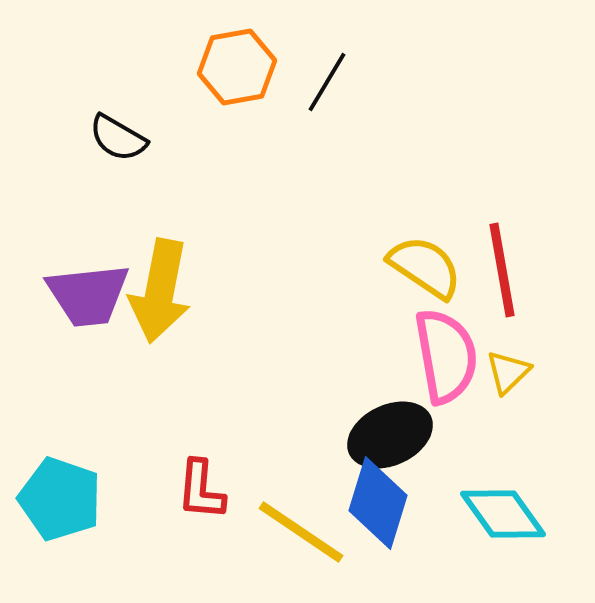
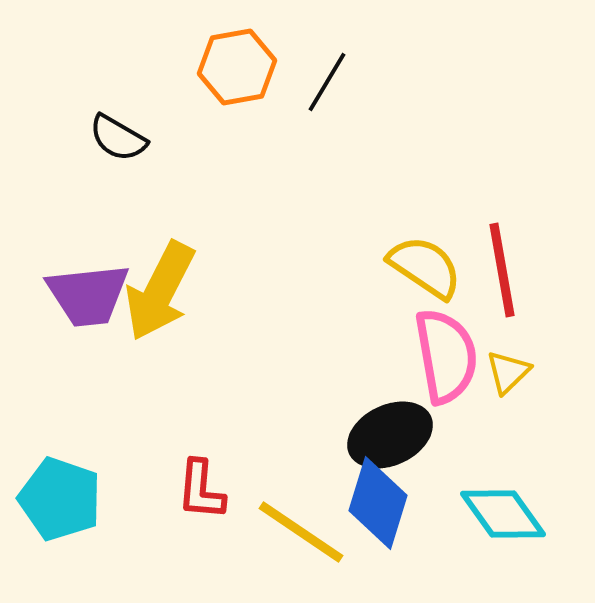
yellow arrow: rotated 16 degrees clockwise
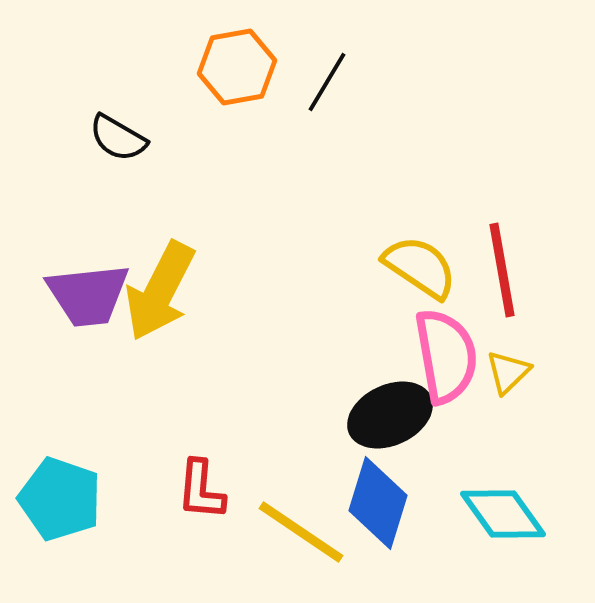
yellow semicircle: moved 5 px left
black ellipse: moved 20 px up
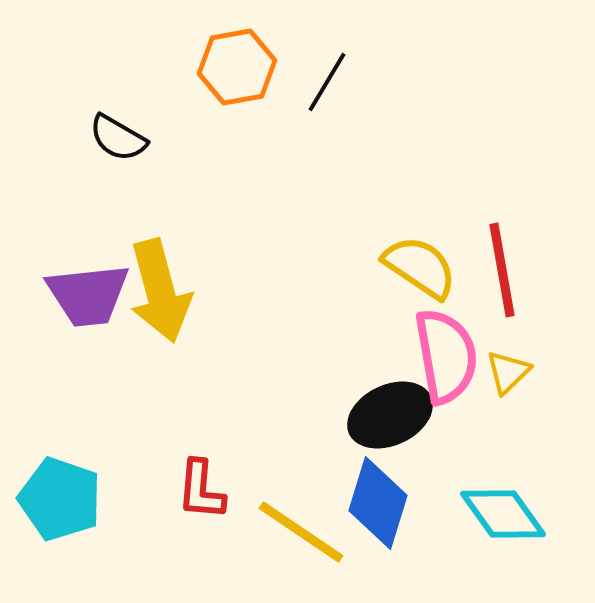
yellow arrow: rotated 42 degrees counterclockwise
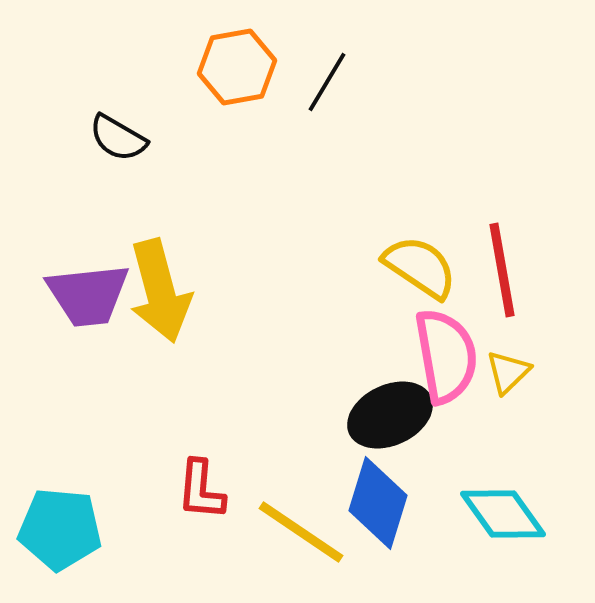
cyan pentagon: moved 30 px down; rotated 14 degrees counterclockwise
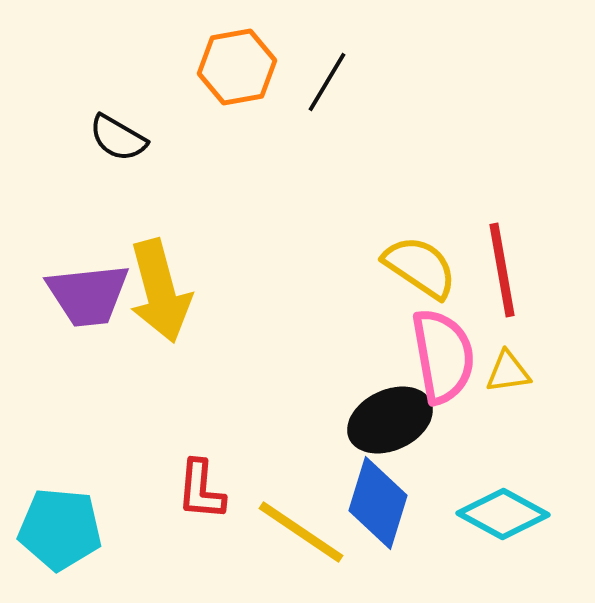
pink semicircle: moved 3 px left
yellow triangle: rotated 36 degrees clockwise
black ellipse: moved 5 px down
cyan diamond: rotated 26 degrees counterclockwise
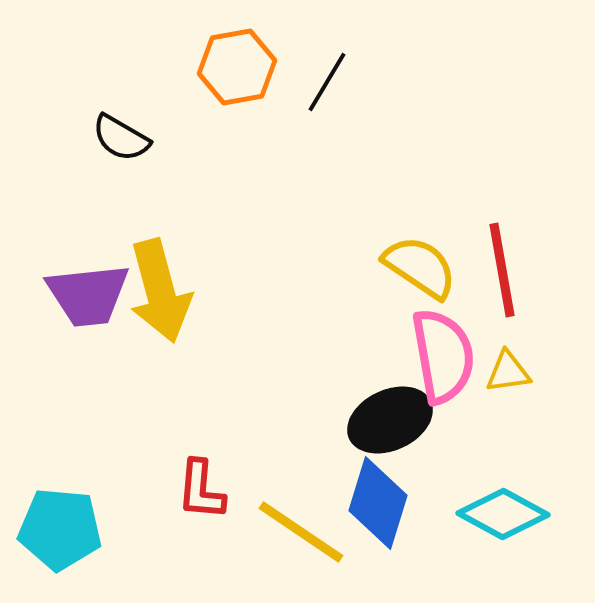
black semicircle: moved 3 px right
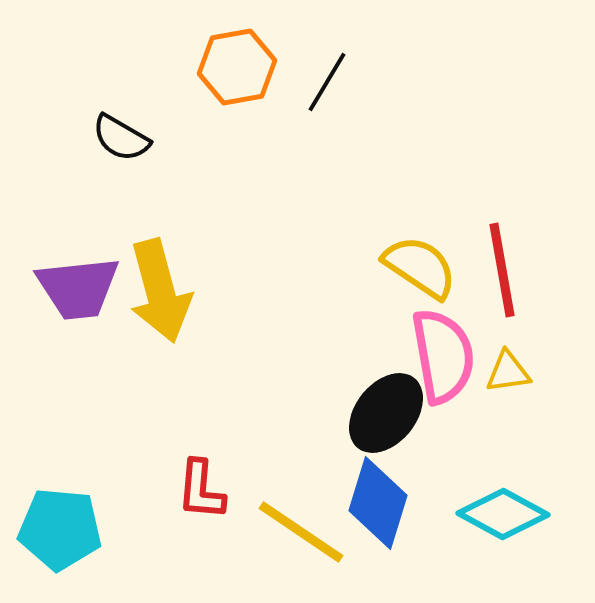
purple trapezoid: moved 10 px left, 7 px up
black ellipse: moved 4 px left, 7 px up; rotated 26 degrees counterclockwise
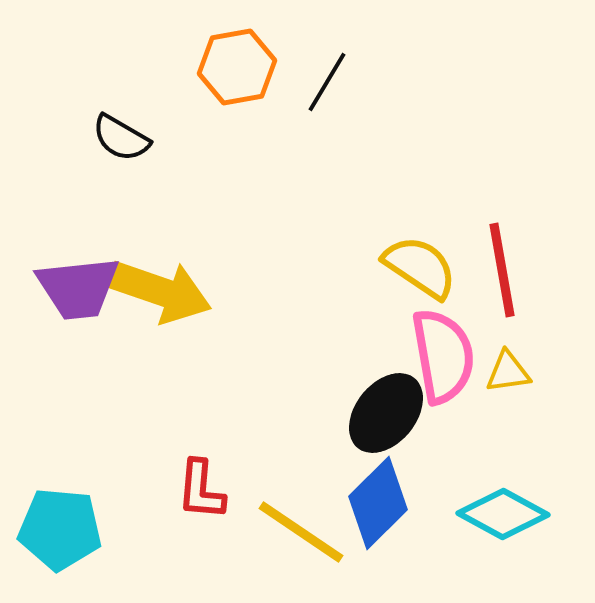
yellow arrow: rotated 56 degrees counterclockwise
blue diamond: rotated 28 degrees clockwise
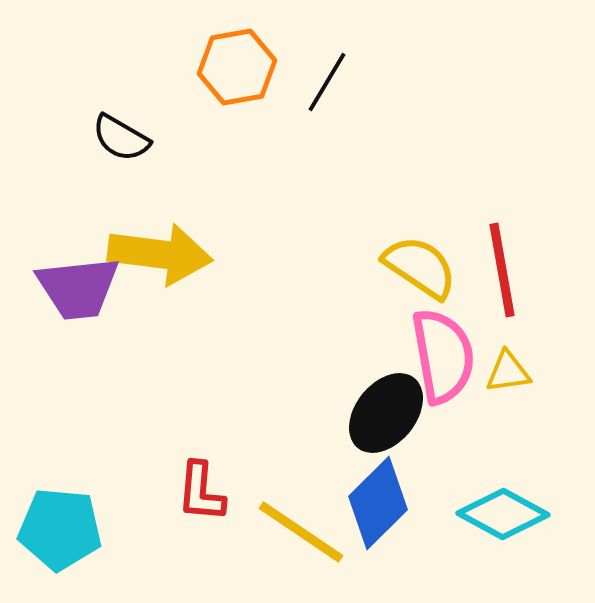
yellow arrow: moved 37 px up; rotated 12 degrees counterclockwise
red L-shape: moved 2 px down
